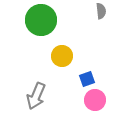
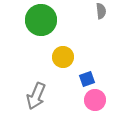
yellow circle: moved 1 px right, 1 px down
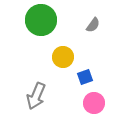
gray semicircle: moved 8 px left, 14 px down; rotated 42 degrees clockwise
blue square: moved 2 px left, 2 px up
pink circle: moved 1 px left, 3 px down
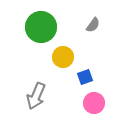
green circle: moved 7 px down
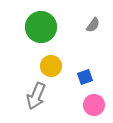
yellow circle: moved 12 px left, 9 px down
pink circle: moved 2 px down
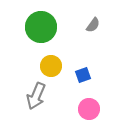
blue square: moved 2 px left, 2 px up
pink circle: moved 5 px left, 4 px down
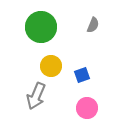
gray semicircle: rotated 14 degrees counterclockwise
blue square: moved 1 px left
pink circle: moved 2 px left, 1 px up
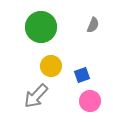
gray arrow: rotated 20 degrees clockwise
pink circle: moved 3 px right, 7 px up
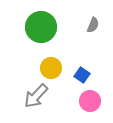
yellow circle: moved 2 px down
blue square: rotated 35 degrees counterclockwise
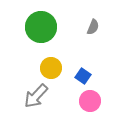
gray semicircle: moved 2 px down
blue square: moved 1 px right, 1 px down
